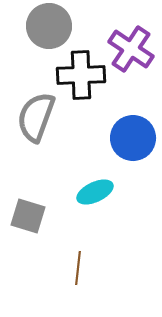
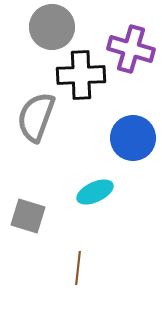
gray circle: moved 3 px right, 1 px down
purple cross: rotated 18 degrees counterclockwise
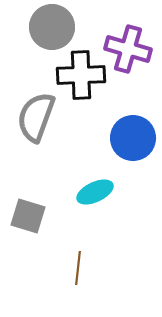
purple cross: moved 3 px left
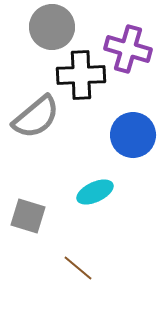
gray semicircle: rotated 150 degrees counterclockwise
blue circle: moved 3 px up
brown line: rotated 56 degrees counterclockwise
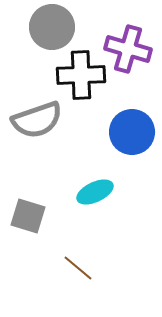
gray semicircle: moved 1 px right, 3 px down; rotated 21 degrees clockwise
blue circle: moved 1 px left, 3 px up
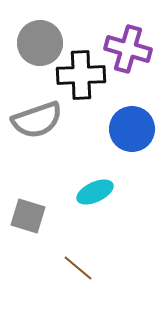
gray circle: moved 12 px left, 16 px down
blue circle: moved 3 px up
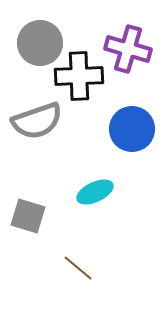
black cross: moved 2 px left, 1 px down
gray semicircle: moved 1 px down
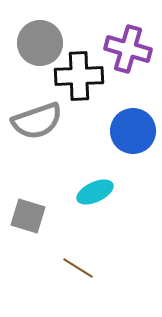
blue circle: moved 1 px right, 2 px down
brown line: rotated 8 degrees counterclockwise
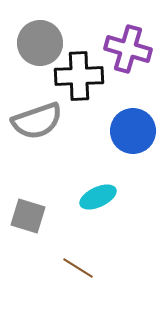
cyan ellipse: moved 3 px right, 5 px down
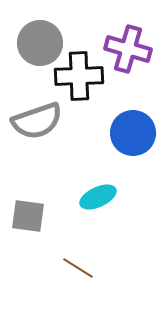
blue circle: moved 2 px down
gray square: rotated 9 degrees counterclockwise
